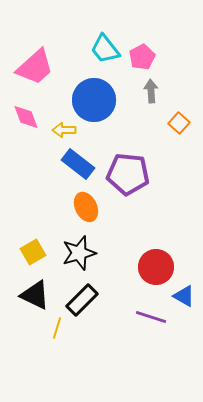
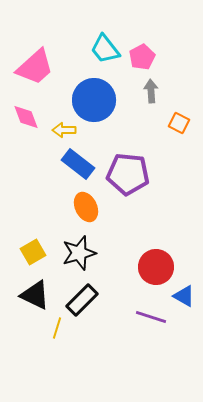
orange square: rotated 15 degrees counterclockwise
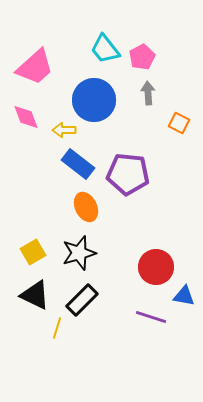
gray arrow: moved 3 px left, 2 px down
blue triangle: rotated 20 degrees counterclockwise
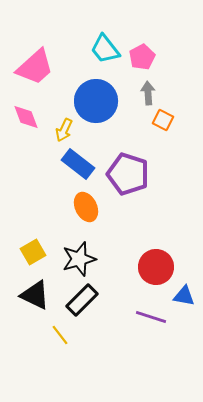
blue circle: moved 2 px right, 1 px down
orange square: moved 16 px left, 3 px up
yellow arrow: rotated 65 degrees counterclockwise
purple pentagon: rotated 12 degrees clockwise
black star: moved 6 px down
yellow line: moved 3 px right, 7 px down; rotated 55 degrees counterclockwise
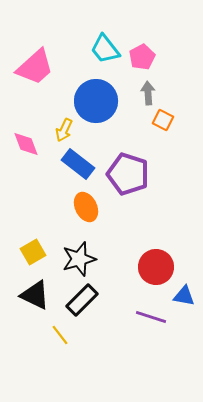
pink diamond: moved 27 px down
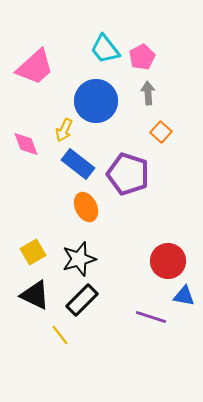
orange square: moved 2 px left, 12 px down; rotated 15 degrees clockwise
red circle: moved 12 px right, 6 px up
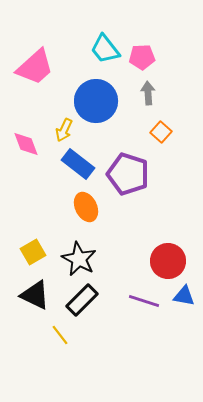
pink pentagon: rotated 25 degrees clockwise
black star: rotated 28 degrees counterclockwise
purple line: moved 7 px left, 16 px up
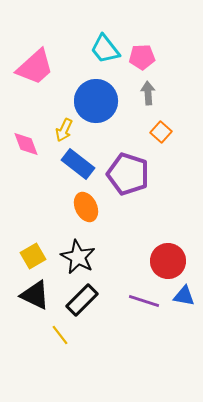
yellow square: moved 4 px down
black star: moved 1 px left, 2 px up
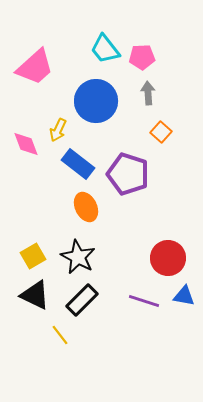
yellow arrow: moved 6 px left
red circle: moved 3 px up
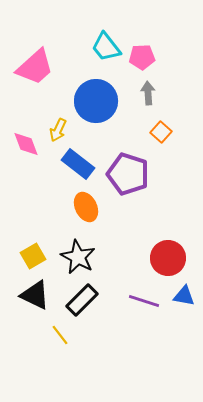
cyan trapezoid: moved 1 px right, 2 px up
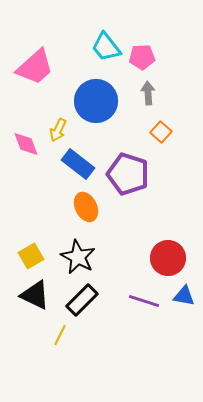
yellow square: moved 2 px left
yellow line: rotated 65 degrees clockwise
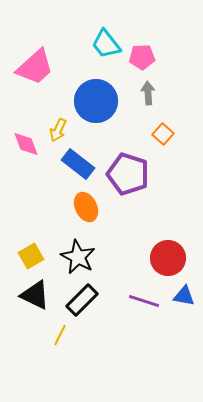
cyan trapezoid: moved 3 px up
orange square: moved 2 px right, 2 px down
